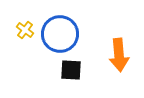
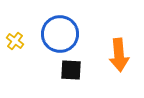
yellow cross: moved 10 px left, 11 px down
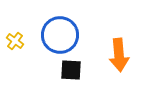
blue circle: moved 1 px down
